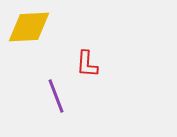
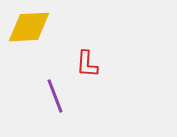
purple line: moved 1 px left
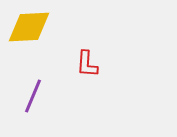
purple line: moved 22 px left; rotated 44 degrees clockwise
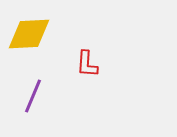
yellow diamond: moved 7 px down
